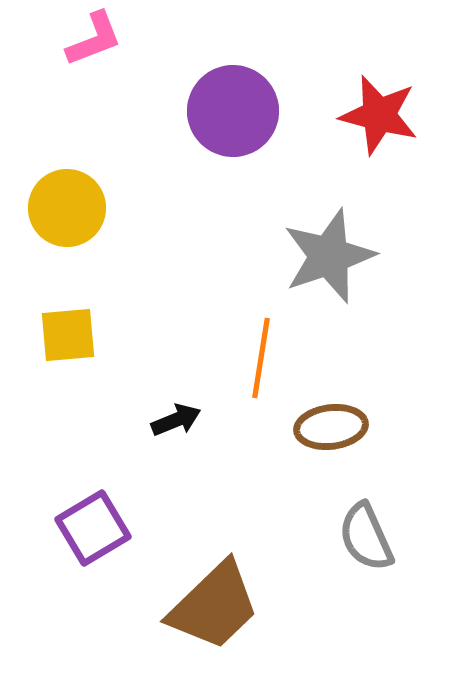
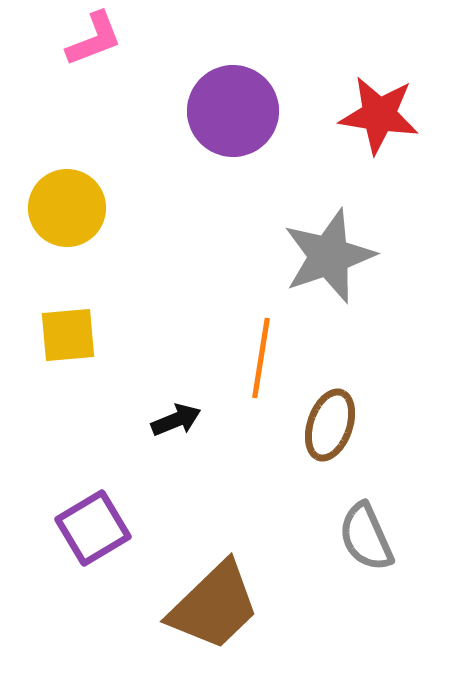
red star: rotated 6 degrees counterclockwise
brown ellipse: moved 1 px left, 2 px up; rotated 64 degrees counterclockwise
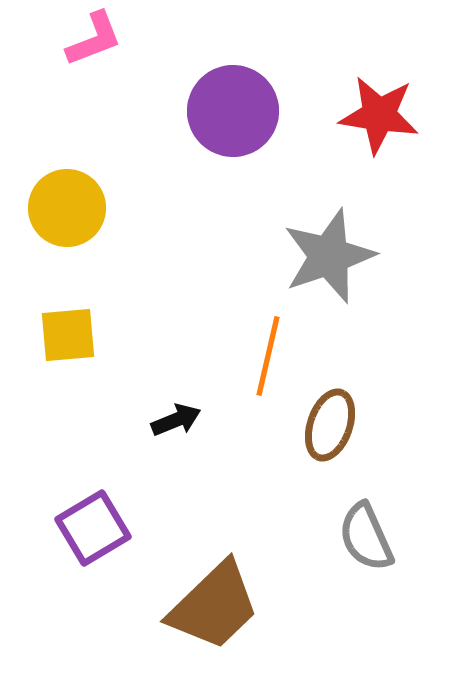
orange line: moved 7 px right, 2 px up; rotated 4 degrees clockwise
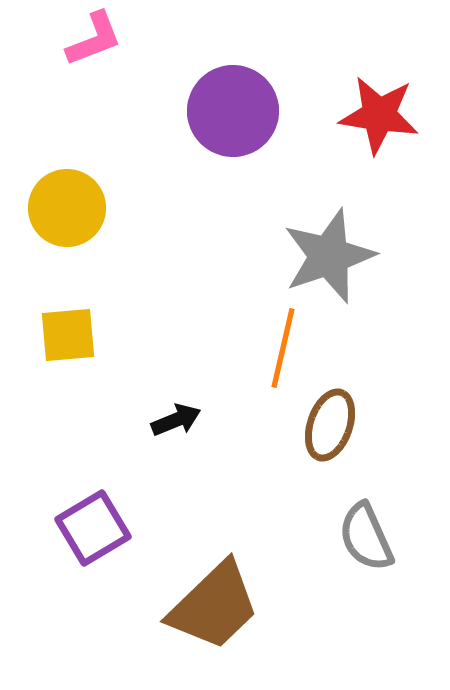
orange line: moved 15 px right, 8 px up
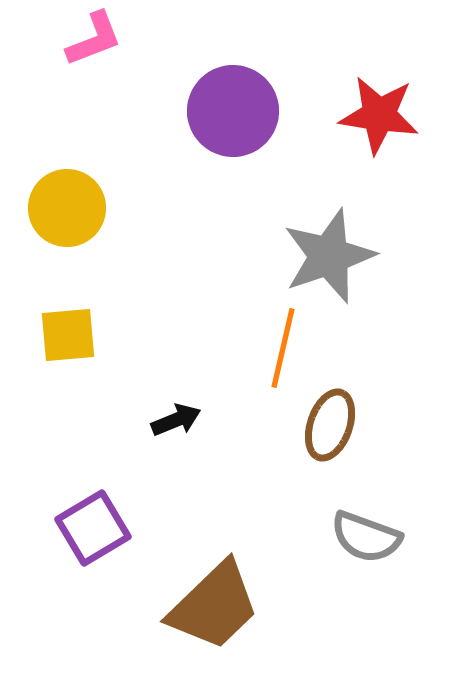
gray semicircle: rotated 46 degrees counterclockwise
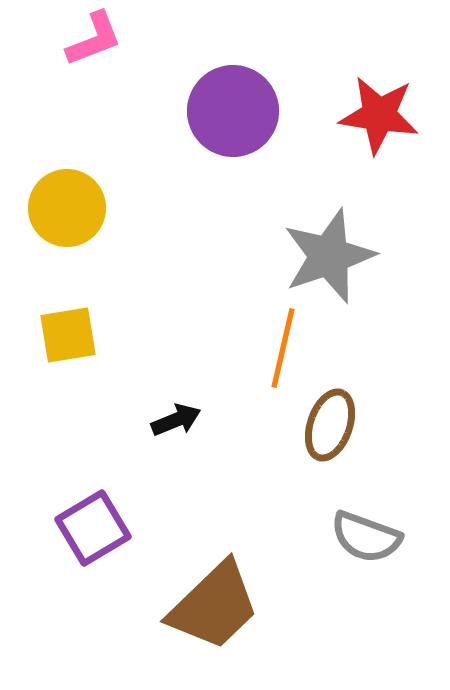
yellow square: rotated 4 degrees counterclockwise
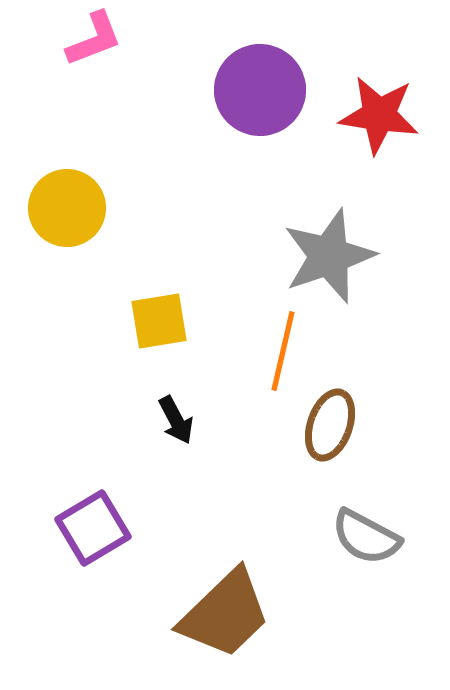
purple circle: moved 27 px right, 21 px up
yellow square: moved 91 px right, 14 px up
orange line: moved 3 px down
black arrow: rotated 84 degrees clockwise
gray semicircle: rotated 8 degrees clockwise
brown trapezoid: moved 11 px right, 8 px down
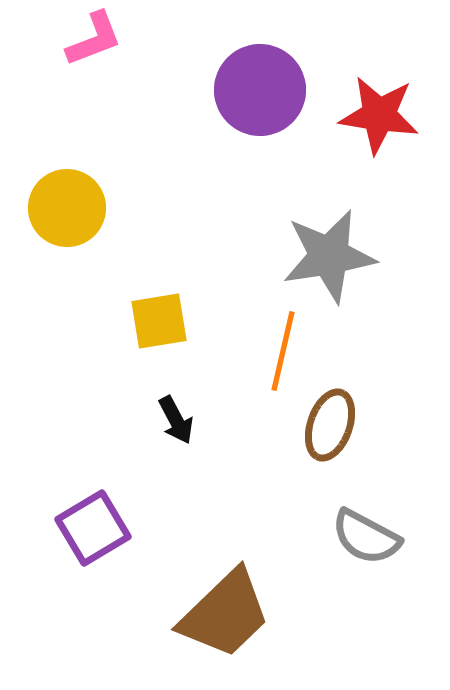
gray star: rotated 10 degrees clockwise
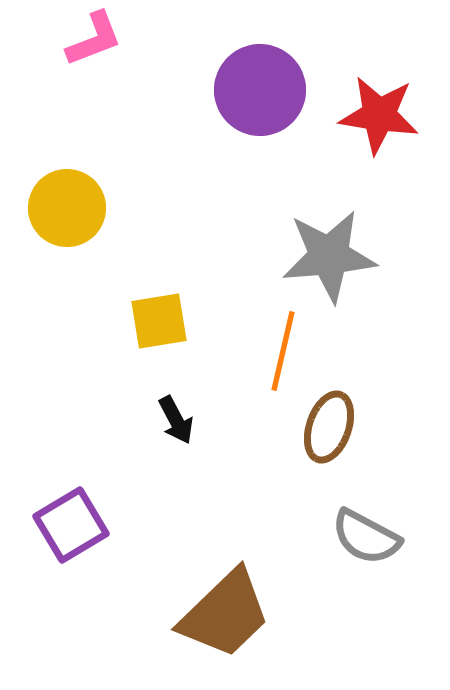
gray star: rotated 4 degrees clockwise
brown ellipse: moved 1 px left, 2 px down
purple square: moved 22 px left, 3 px up
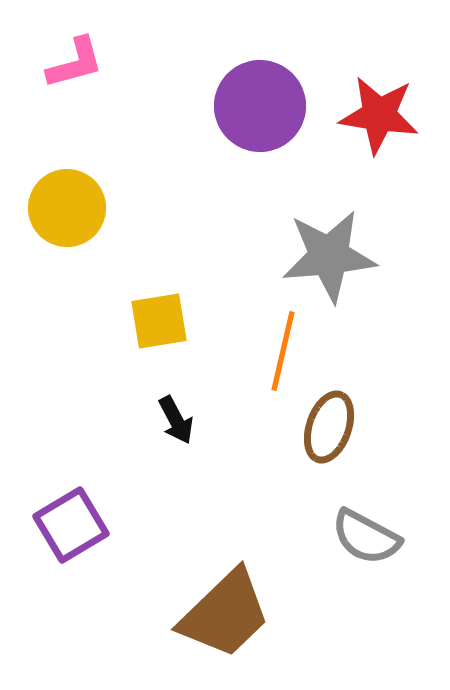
pink L-shape: moved 19 px left, 24 px down; rotated 6 degrees clockwise
purple circle: moved 16 px down
